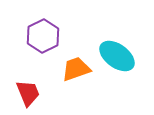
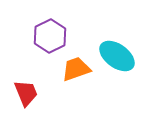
purple hexagon: moved 7 px right
red trapezoid: moved 2 px left
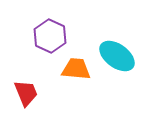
purple hexagon: rotated 8 degrees counterclockwise
orange trapezoid: rotated 24 degrees clockwise
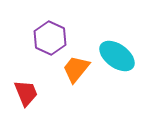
purple hexagon: moved 2 px down
orange trapezoid: rotated 56 degrees counterclockwise
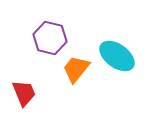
purple hexagon: rotated 12 degrees counterclockwise
red trapezoid: moved 2 px left
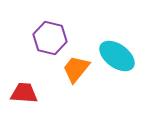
red trapezoid: rotated 64 degrees counterclockwise
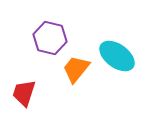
red trapezoid: rotated 76 degrees counterclockwise
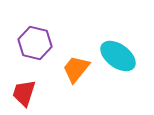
purple hexagon: moved 15 px left, 5 px down
cyan ellipse: moved 1 px right
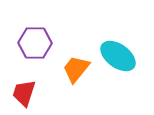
purple hexagon: rotated 12 degrees counterclockwise
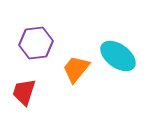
purple hexagon: moved 1 px right; rotated 8 degrees counterclockwise
red trapezoid: moved 1 px up
